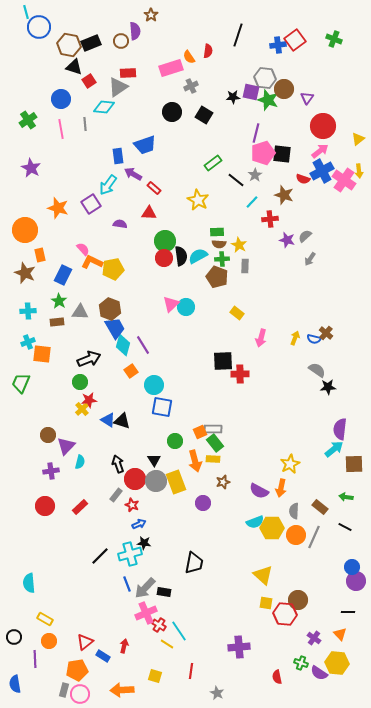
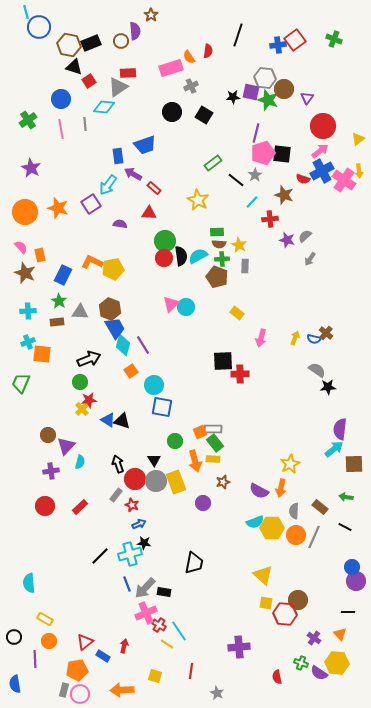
orange circle at (25, 230): moved 18 px up
pink semicircle at (83, 249): moved 62 px left, 2 px up
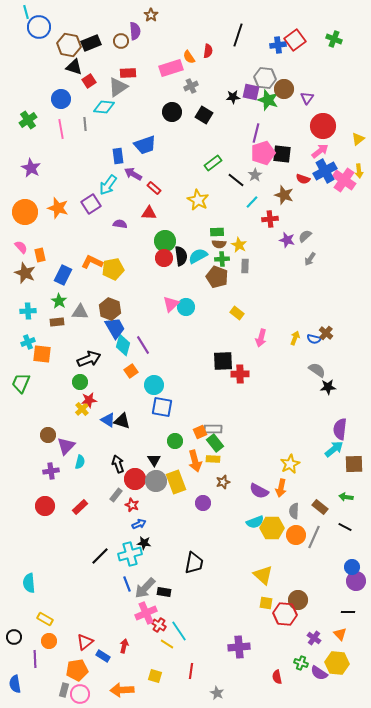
blue cross at (322, 171): moved 3 px right
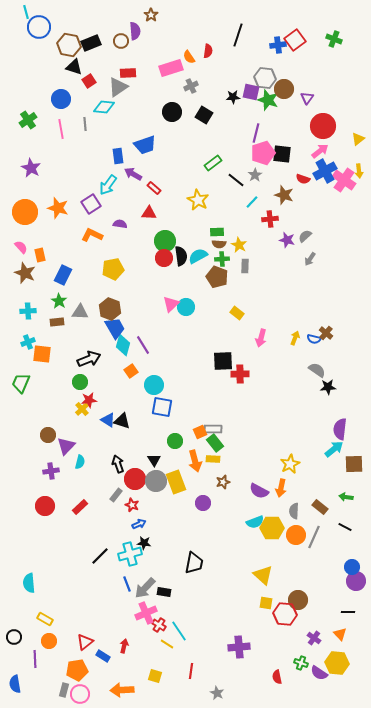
orange L-shape at (92, 262): moved 27 px up
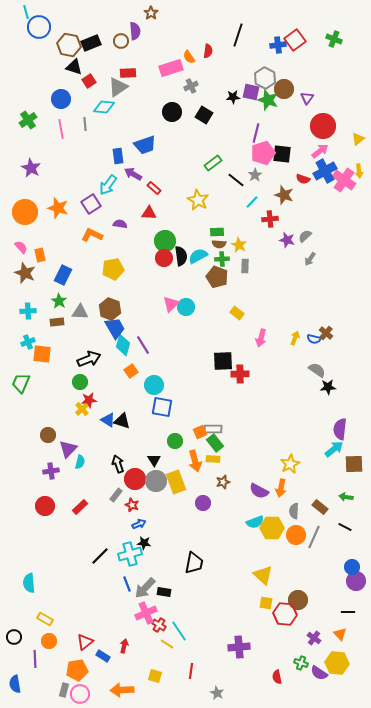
brown star at (151, 15): moved 2 px up
gray hexagon at (265, 78): rotated 20 degrees clockwise
purple triangle at (66, 446): moved 2 px right, 3 px down
